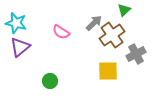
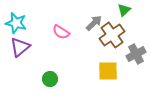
green circle: moved 2 px up
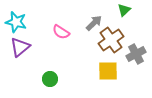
cyan star: moved 1 px up
brown cross: moved 1 px left, 5 px down
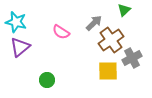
gray cross: moved 4 px left, 4 px down
green circle: moved 3 px left, 1 px down
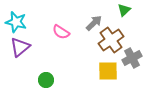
green circle: moved 1 px left
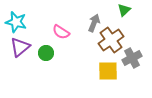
gray arrow: rotated 24 degrees counterclockwise
green circle: moved 27 px up
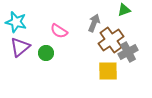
green triangle: rotated 24 degrees clockwise
pink semicircle: moved 2 px left, 1 px up
gray cross: moved 4 px left, 6 px up
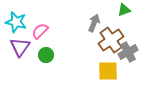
pink semicircle: moved 19 px left; rotated 102 degrees clockwise
purple triangle: rotated 15 degrees counterclockwise
green circle: moved 2 px down
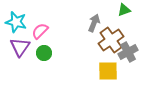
green circle: moved 2 px left, 2 px up
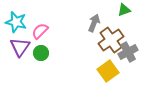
green circle: moved 3 px left
yellow square: rotated 35 degrees counterclockwise
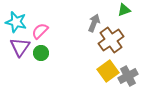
gray cross: moved 24 px down
